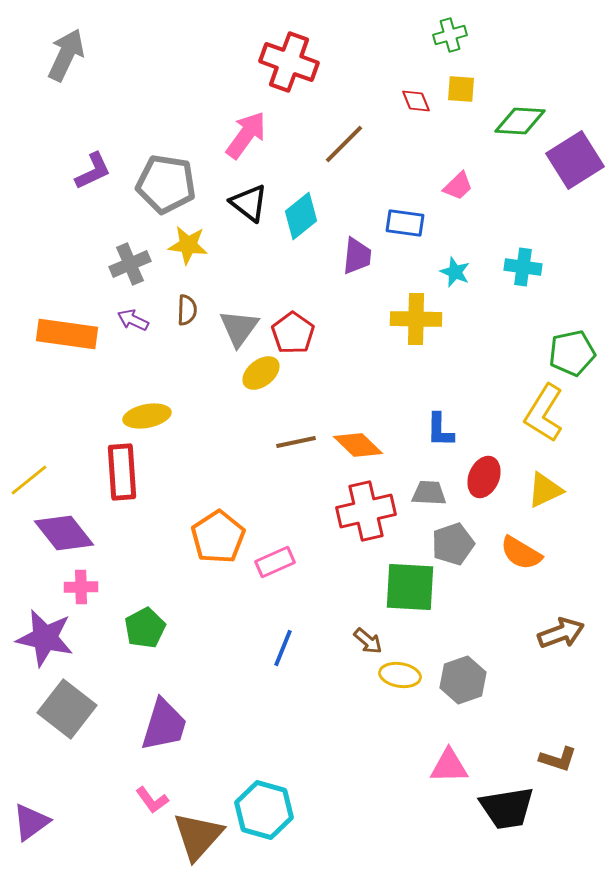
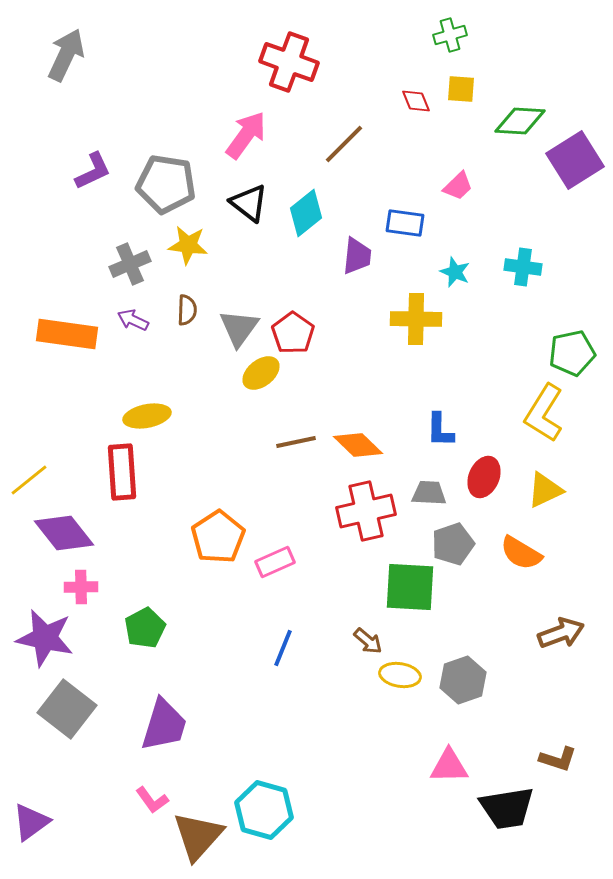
cyan diamond at (301, 216): moved 5 px right, 3 px up
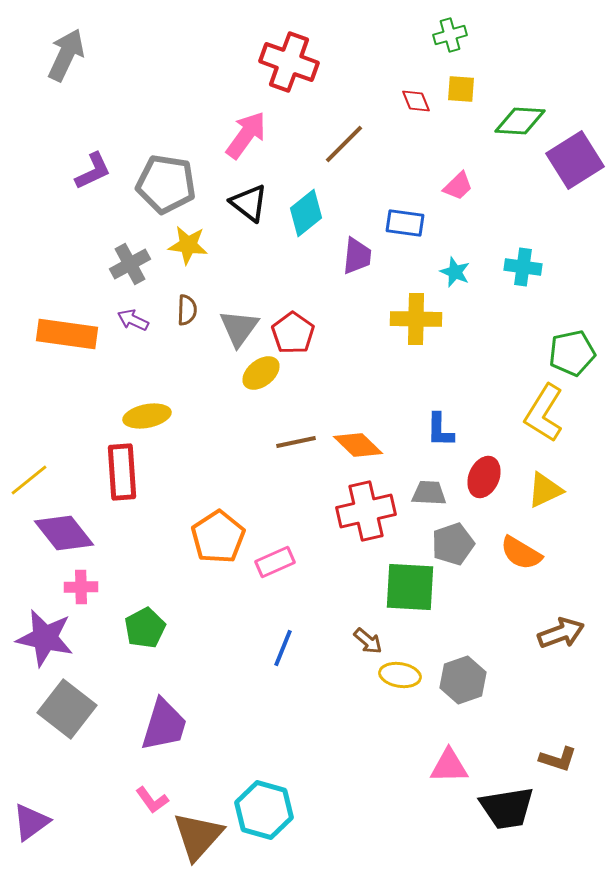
gray cross at (130, 264): rotated 6 degrees counterclockwise
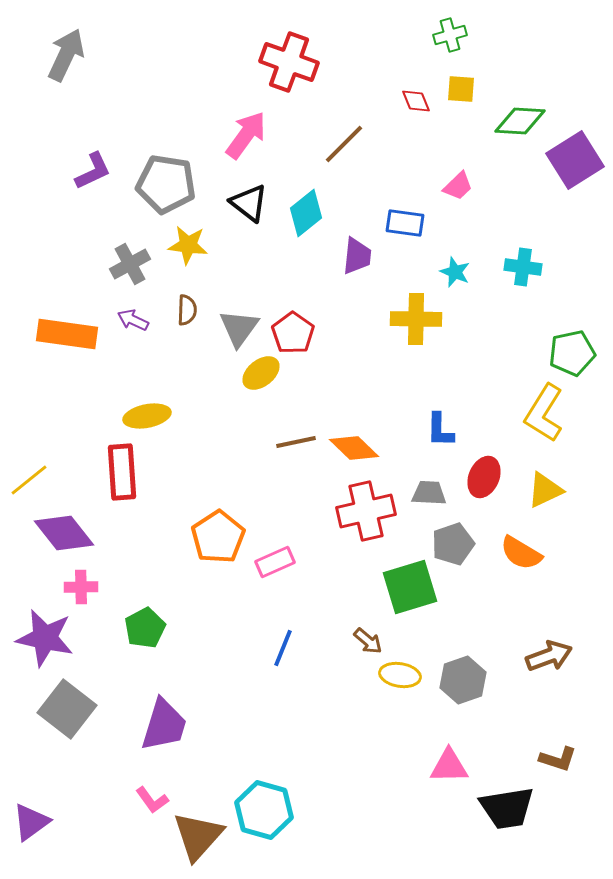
orange diamond at (358, 445): moved 4 px left, 3 px down
green square at (410, 587): rotated 20 degrees counterclockwise
brown arrow at (561, 633): moved 12 px left, 23 px down
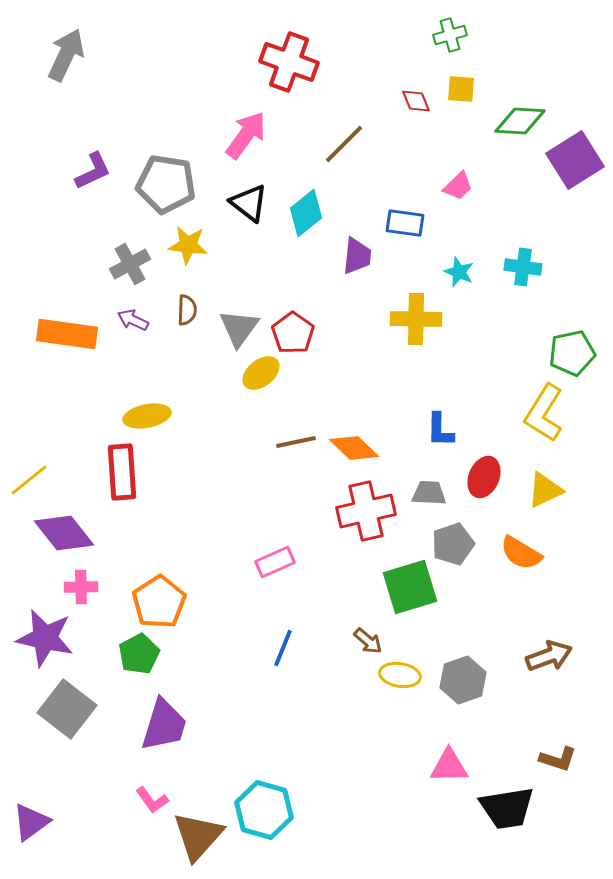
cyan star at (455, 272): moved 4 px right
orange pentagon at (218, 537): moved 59 px left, 65 px down
green pentagon at (145, 628): moved 6 px left, 26 px down
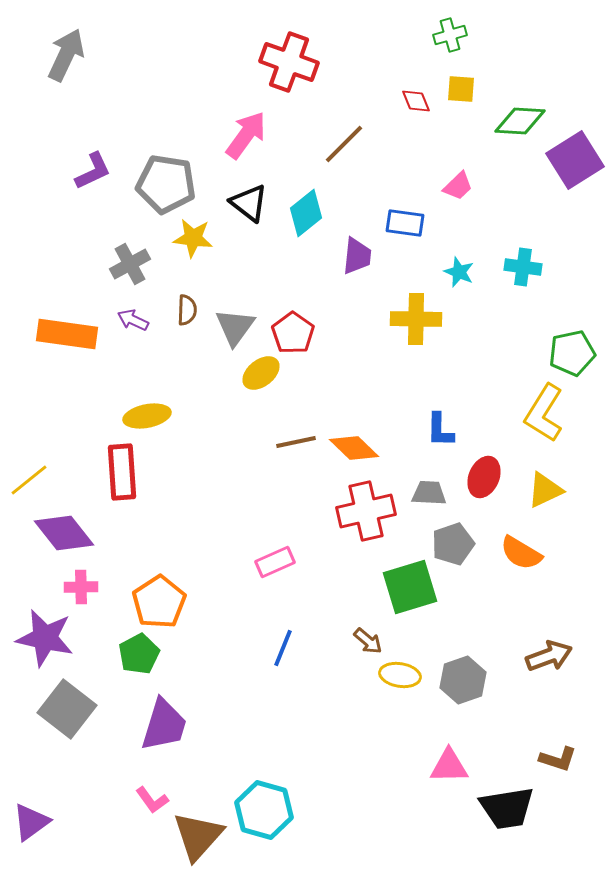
yellow star at (188, 245): moved 5 px right, 7 px up
gray triangle at (239, 328): moved 4 px left, 1 px up
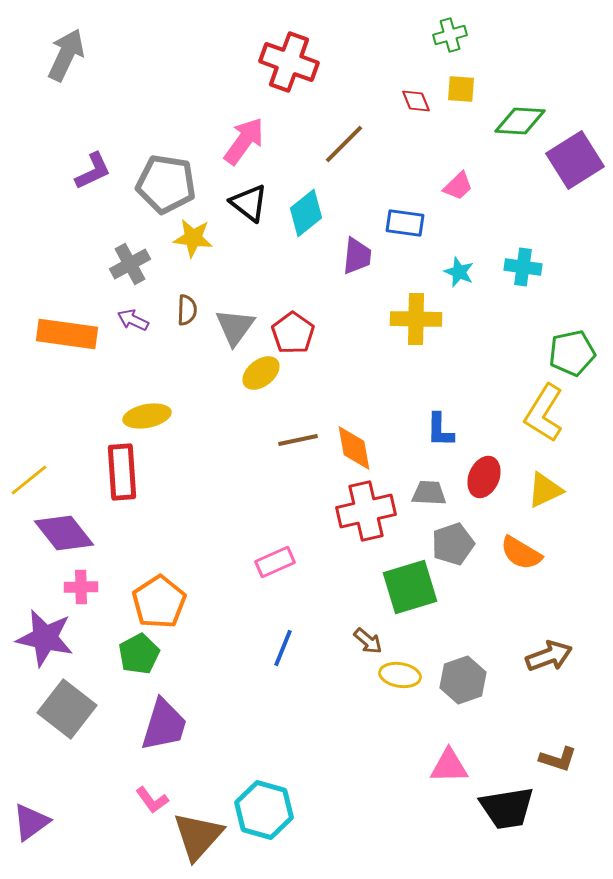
pink arrow at (246, 135): moved 2 px left, 6 px down
brown line at (296, 442): moved 2 px right, 2 px up
orange diamond at (354, 448): rotated 36 degrees clockwise
